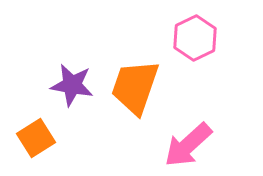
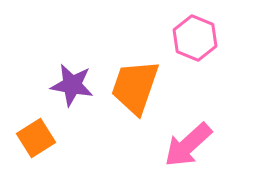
pink hexagon: rotated 12 degrees counterclockwise
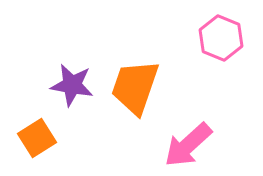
pink hexagon: moved 26 px right
orange square: moved 1 px right
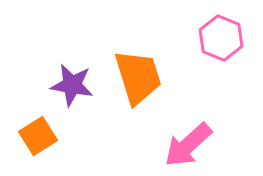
orange trapezoid: moved 3 px right, 10 px up; rotated 144 degrees clockwise
orange square: moved 1 px right, 2 px up
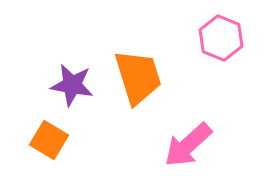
orange square: moved 11 px right, 4 px down; rotated 27 degrees counterclockwise
